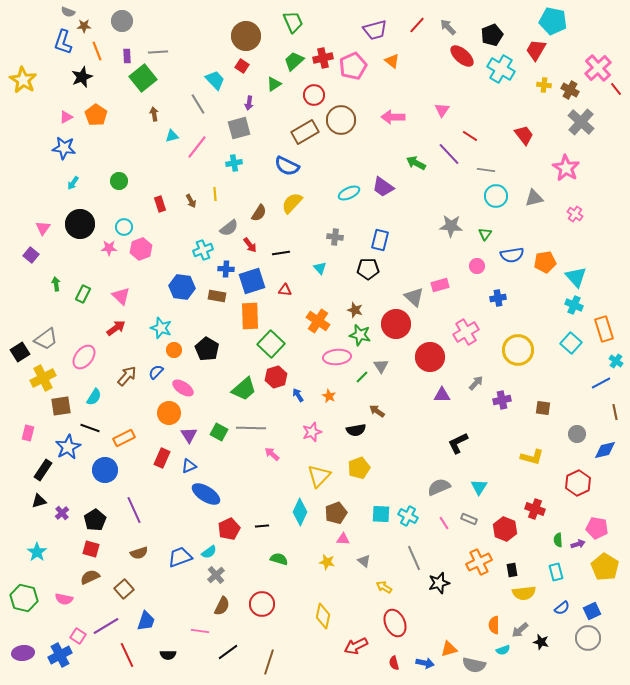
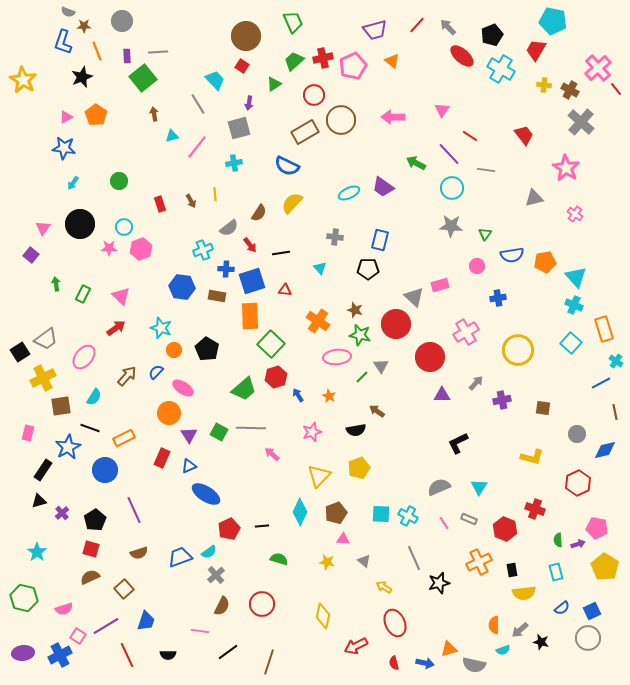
cyan circle at (496, 196): moved 44 px left, 8 px up
pink semicircle at (64, 599): moved 10 px down; rotated 30 degrees counterclockwise
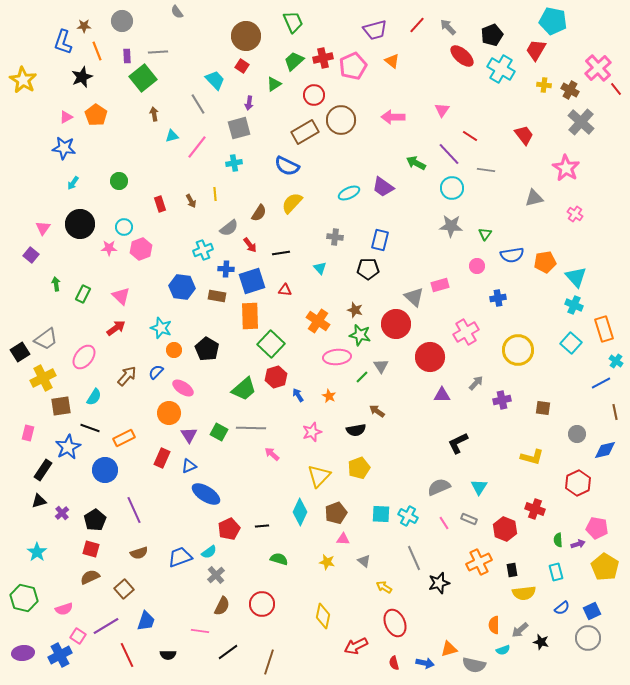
gray semicircle at (68, 12): moved 109 px right; rotated 32 degrees clockwise
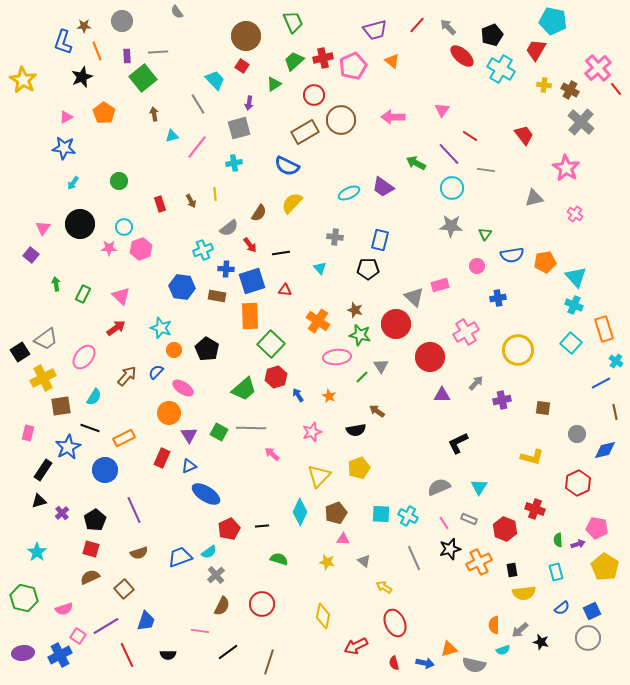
orange pentagon at (96, 115): moved 8 px right, 2 px up
black star at (439, 583): moved 11 px right, 34 px up
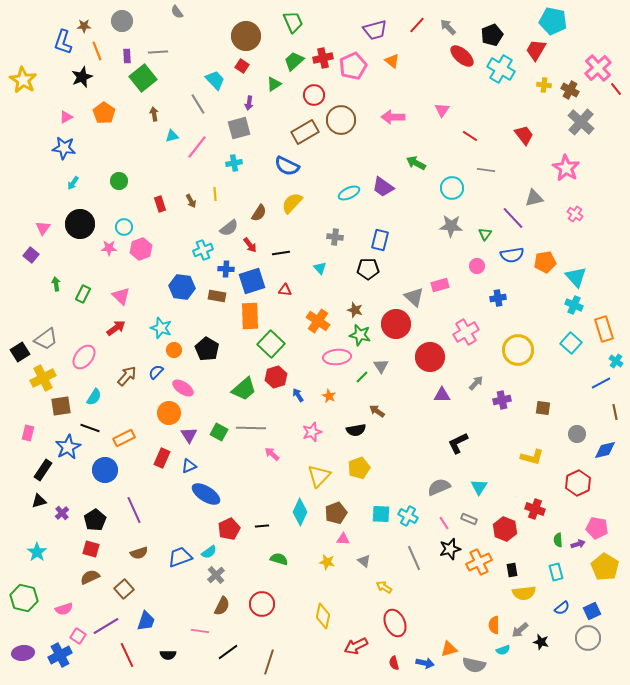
purple line at (449, 154): moved 64 px right, 64 px down
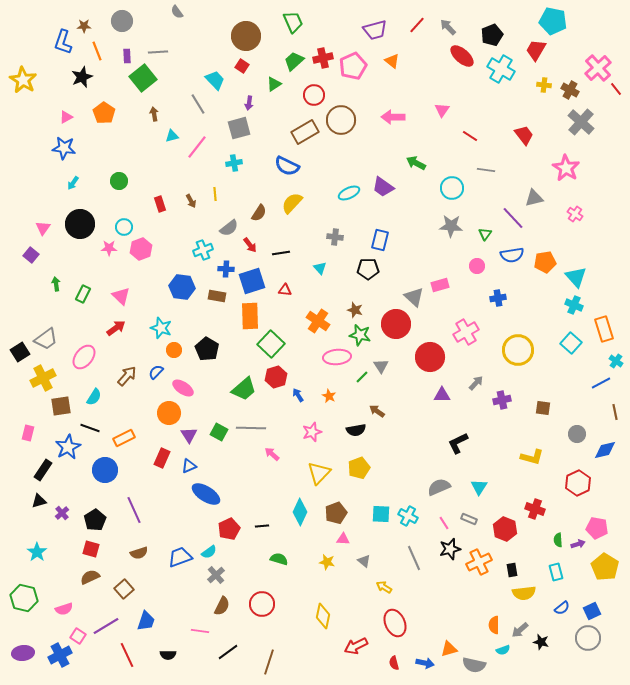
yellow triangle at (319, 476): moved 3 px up
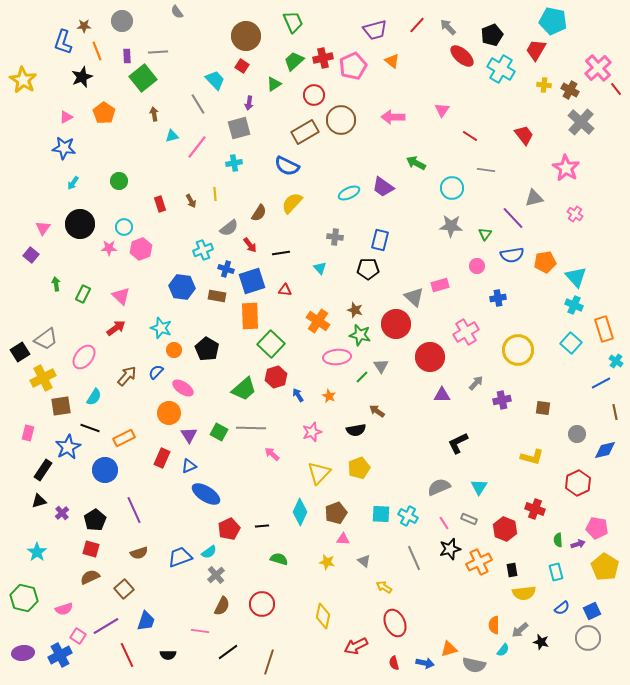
blue cross at (226, 269): rotated 14 degrees clockwise
cyan semicircle at (503, 650): rotated 32 degrees counterclockwise
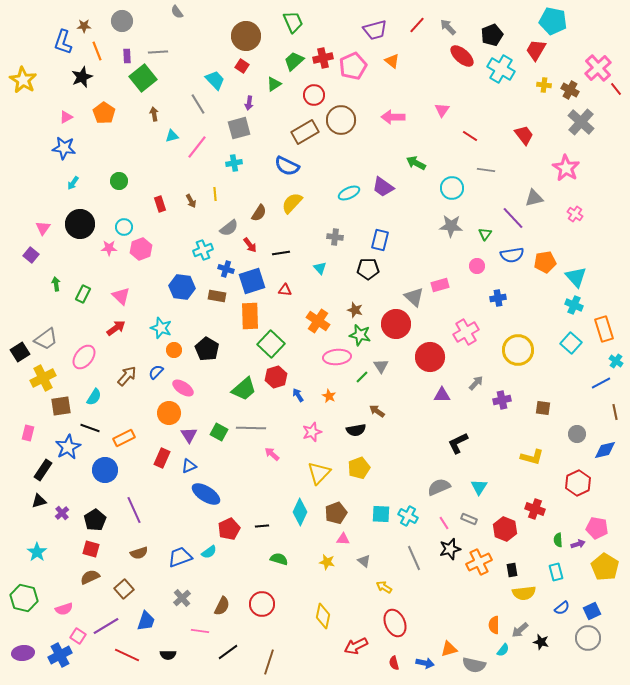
gray cross at (216, 575): moved 34 px left, 23 px down
red line at (127, 655): rotated 40 degrees counterclockwise
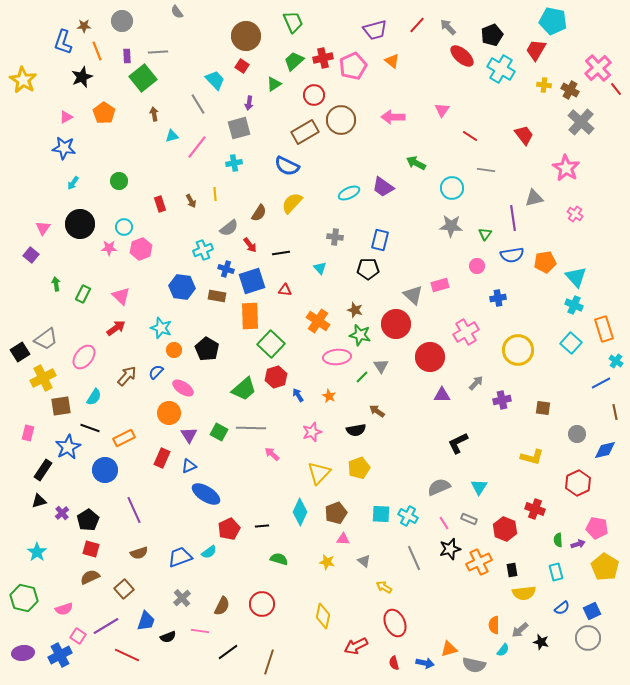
purple line at (513, 218): rotated 35 degrees clockwise
gray triangle at (414, 297): moved 1 px left, 2 px up
black pentagon at (95, 520): moved 7 px left
black semicircle at (168, 655): moved 18 px up; rotated 21 degrees counterclockwise
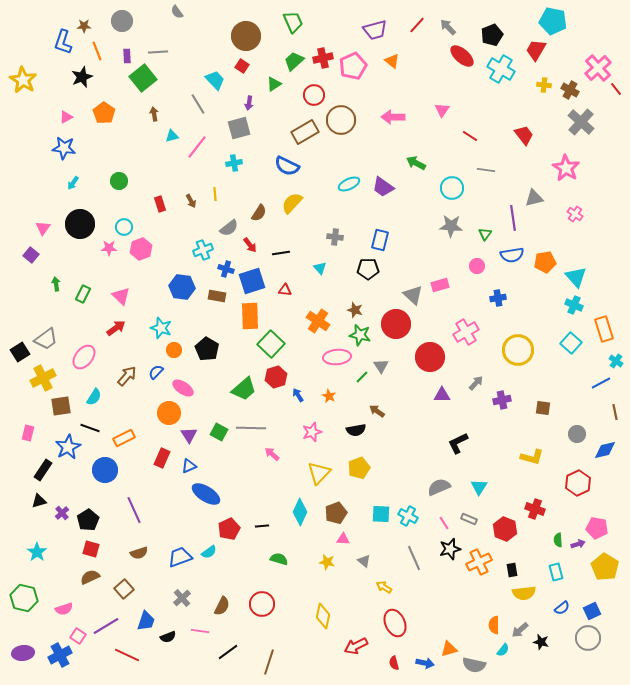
cyan ellipse at (349, 193): moved 9 px up
